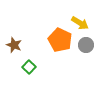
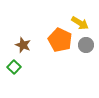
brown star: moved 9 px right
green square: moved 15 px left
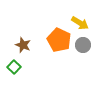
orange pentagon: moved 1 px left
gray circle: moved 3 px left
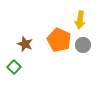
yellow arrow: moved 3 px up; rotated 66 degrees clockwise
brown star: moved 2 px right, 1 px up
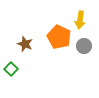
orange pentagon: moved 3 px up
gray circle: moved 1 px right, 1 px down
green square: moved 3 px left, 2 px down
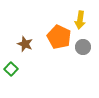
gray circle: moved 1 px left, 1 px down
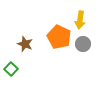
gray circle: moved 3 px up
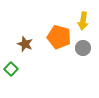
yellow arrow: moved 3 px right, 1 px down
orange pentagon: rotated 10 degrees counterclockwise
gray circle: moved 4 px down
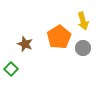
yellow arrow: rotated 24 degrees counterclockwise
orange pentagon: rotated 25 degrees clockwise
